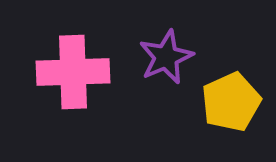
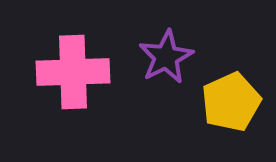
purple star: rotated 4 degrees counterclockwise
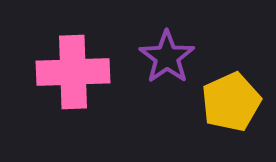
purple star: moved 1 px right; rotated 8 degrees counterclockwise
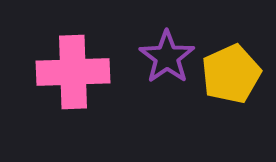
yellow pentagon: moved 28 px up
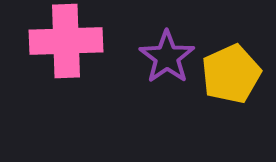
pink cross: moved 7 px left, 31 px up
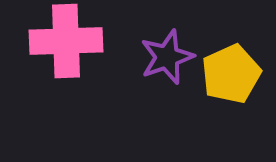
purple star: rotated 16 degrees clockwise
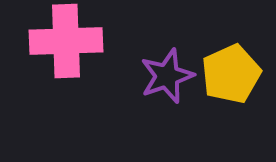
purple star: moved 19 px down
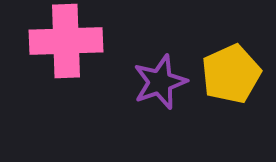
purple star: moved 7 px left, 6 px down
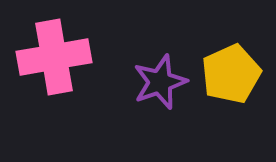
pink cross: moved 12 px left, 16 px down; rotated 8 degrees counterclockwise
